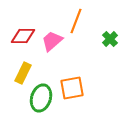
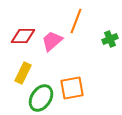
green cross: rotated 21 degrees clockwise
green ellipse: rotated 16 degrees clockwise
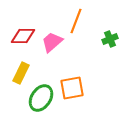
pink trapezoid: moved 1 px down
yellow rectangle: moved 2 px left
